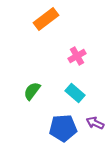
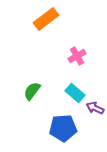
purple arrow: moved 15 px up
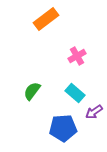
purple arrow: moved 1 px left, 4 px down; rotated 60 degrees counterclockwise
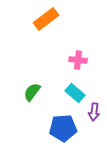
pink cross: moved 1 px right, 4 px down; rotated 36 degrees clockwise
green semicircle: moved 1 px down
purple arrow: rotated 48 degrees counterclockwise
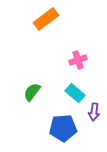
pink cross: rotated 24 degrees counterclockwise
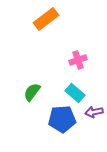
purple arrow: rotated 72 degrees clockwise
blue pentagon: moved 1 px left, 9 px up
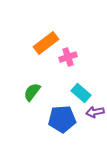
orange rectangle: moved 24 px down
pink cross: moved 10 px left, 3 px up
cyan rectangle: moved 6 px right
purple arrow: moved 1 px right
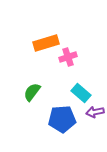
orange rectangle: rotated 20 degrees clockwise
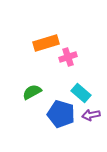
green semicircle: rotated 24 degrees clockwise
purple arrow: moved 4 px left, 3 px down
blue pentagon: moved 1 px left, 5 px up; rotated 20 degrees clockwise
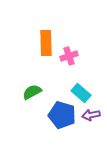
orange rectangle: rotated 75 degrees counterclockwise
pink cross: moved 1 px right, 1 px up
blue pentagon: moved 1 px right, 1 px down
